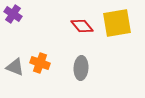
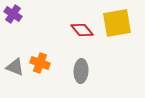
red diamond: moved 4 px down
gray ellipse: moved 3 px down
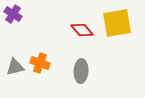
gray triangle: rotated 36 degrees counterclockwise
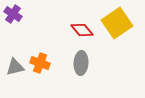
yellow square: rotated 24 degrees counterclockwise
gray ellipse: moved 8 px up
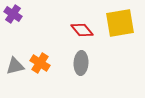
yellow square: moved 3 px right; rotated 24 degrees clockwise
orange cross: rotated 12 degrees clockwise
gray triangle: moved 1 px up
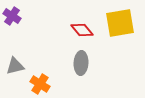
purple cross: moved 1 px left, 2 px down
orange cross: moved 21 px down
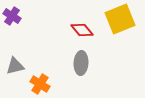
yellow square: moved 4 px up; rotated 12 degrees counterclockwise
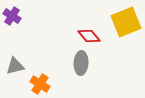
yellow square: moved 6 px right, 3 px down
red diamond: moved 7 px right, 6 px down
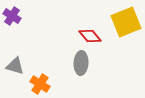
red diamond: moved 1 px right
gray triangle: rotated 30 degrees clockwise
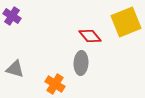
gray triangle: moved 3 px down
orange cross: moved 15 px right
